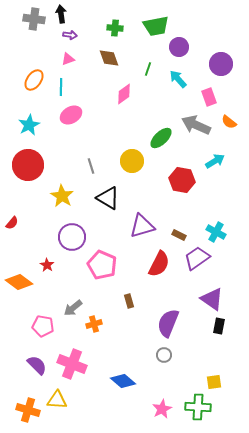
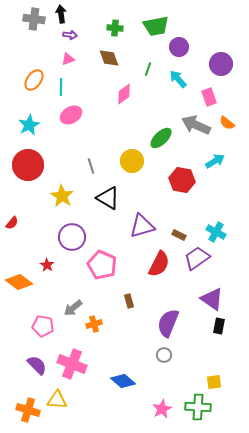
orange semicircle at (229, 122): moved 2 px left, 1 px down
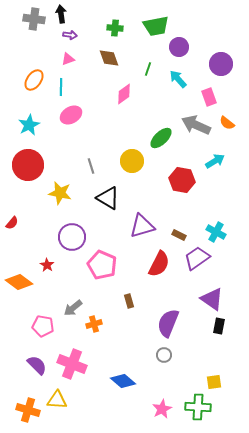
yellow star at (62, 196): moved 2 px left, 3 px up; rotated 20 degrees counterclockwise
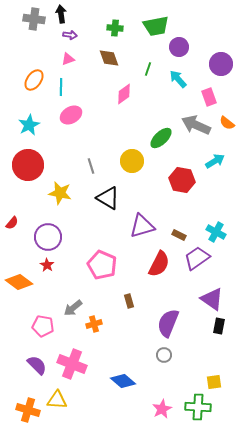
purple circle at (72, 237): moved 24 px left
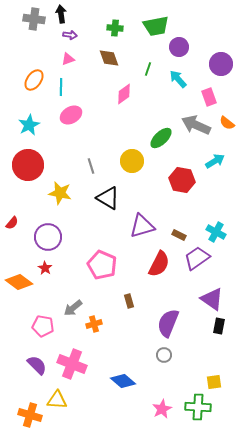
red star at (47, 265): moved 2 px left, 3 px down
orange cross at (28, 410): moved 2 px right, 5 px down
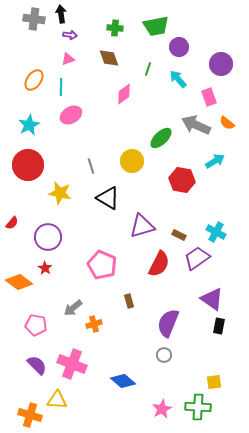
pink pentagon at (43, 326): moved 7 px left, 1 px up
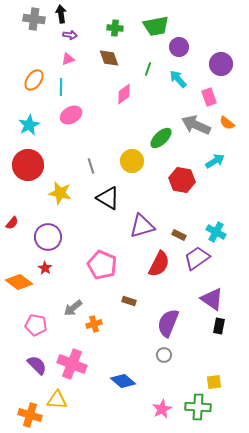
brown rectangle at (129, 301): rotated 56 degrees counterclockwise
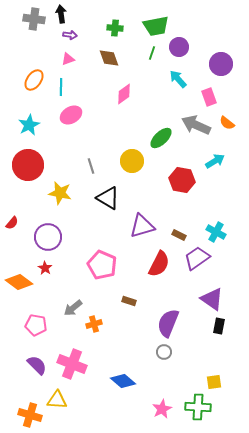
green line at (148, 69): moved 4 px right, 16 px up
gray circle at (164, 355): moved 3 px up
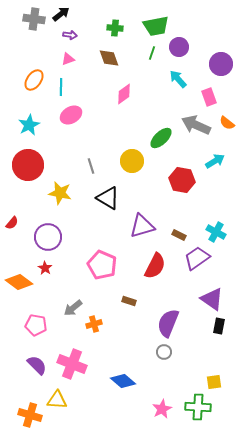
black arrow at (61, 14): rotated 60 degrees clockwise
red semicircle at (159, 264): moved 4 px left, 2 px down
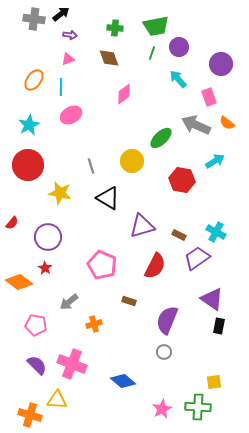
gray arrow at (73, 308): moved 4 px left, 6 px up
purple semicircle at (168, 323): moved 1 px left, 3 px up
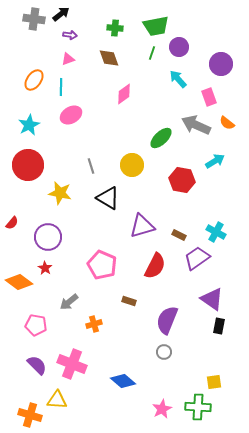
yellow circle at (132, 161): moved 4 px down
